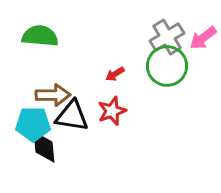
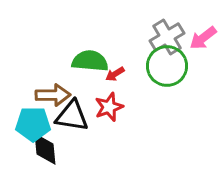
green semicircle: moved 50 px right, 25 px down
red star: moved 3 px left, 4 px up
black diamond: moved 1 px right, 2 px down
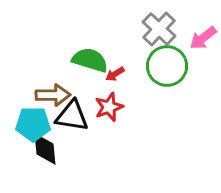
gray cross: moved 8 px left, 8 px up; rotated 16 degrees counterclockwise
green semicircle: moved 1 px up; rotated 12 degrees clockwise
